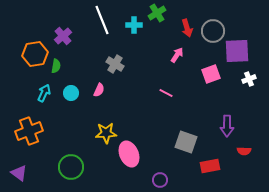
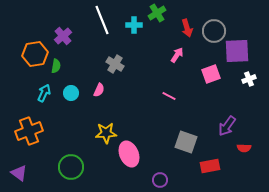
gray circle: moved 1 px right
pink line: moved 3 px right, 3 px down
purple arrow: rotated 35 degrees clockwise
red semicircle: moved 3 px up
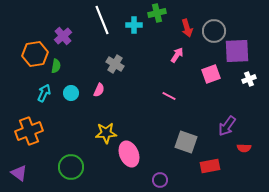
green cross: rotated 18 degrees clockwise
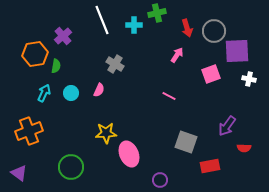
white cross: rotated 32 degrees clockwise
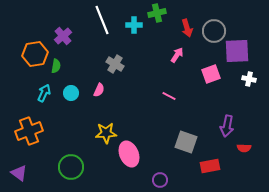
purple arrow: rotated 25 degrees counterclockwise
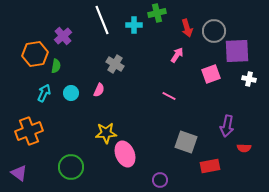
pink ellipse: moved 4 px left
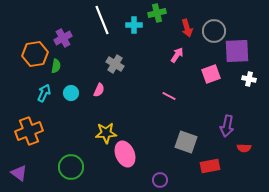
purple cross: moved 2 px down; rotated 12 degrees clockwise
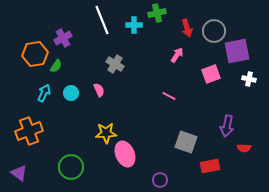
purple square: rotated 8 degrees counterclockwise
green semicircle: rotated 24 degrees clockwise
pink semicircle: rotated 48 degrees counterclockwise
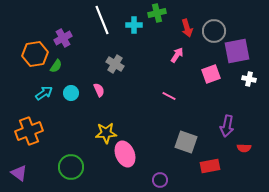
cyan arrow: rotated 30 degrees clockwise
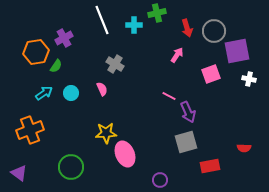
purple cross: moved 1 px right
orange hexagon: moved 1 px right, 2 px up
pink semicircle: moved 3 px right, 1 px up
purple arrow: moved 39 px left, 14 px up; rotated 35 degrees counterclockwise
orange cross: moved 1 px right, 1 px up
gray square: rotated 35 degrees counterclockwise
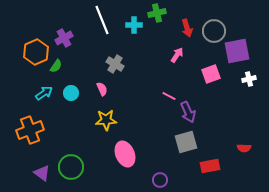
orange hexagon: rotated 15 degrees counterclockwise
white cross: rotated 24 degrees counterclockwise
yellow star: moved 13 px up
purple triangle: moved 23 px right
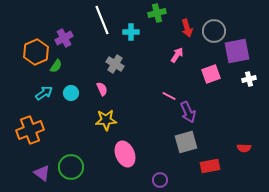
cyan cross: moved 3 px left, 7 px down
